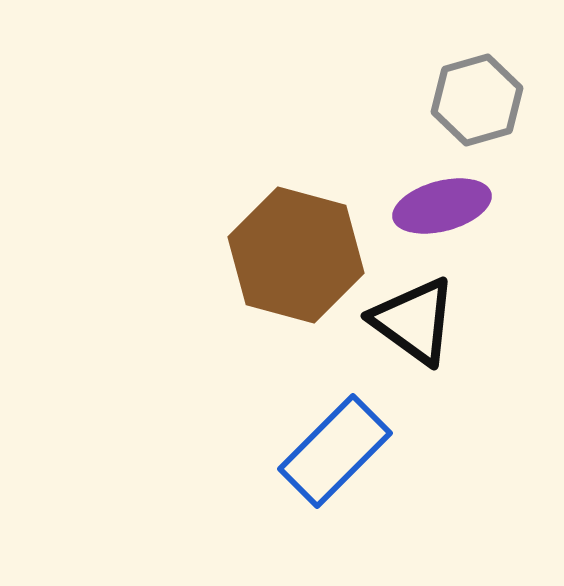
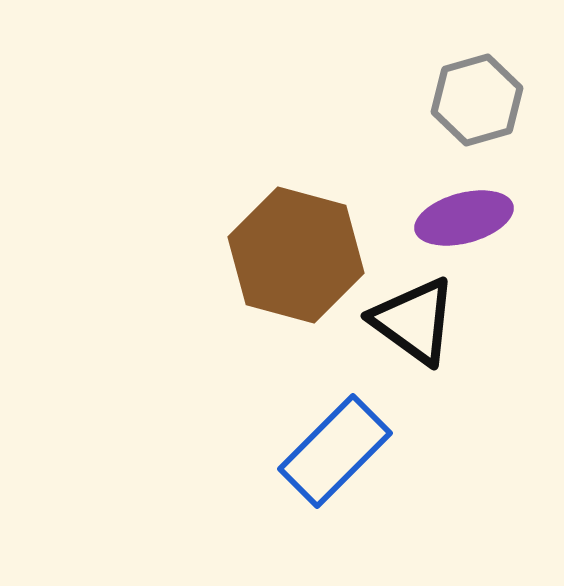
purple ellipse: moved 22 px right, 12 px down
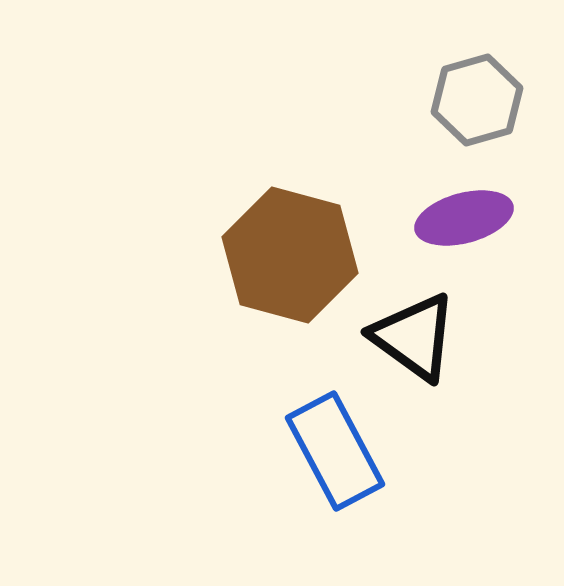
brown hexagon: moved 6 px left
black triangle: moved 16 px down
blue rectangle: rotated 73 degrees counterclockwise
